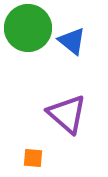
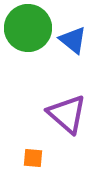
blue triangle: moved 1 px right, 1 px up
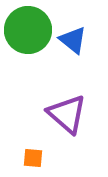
green circle: moved 2 px down
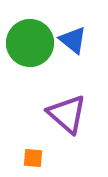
green circle: moved 2 px right, 13 px down
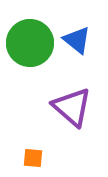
blue triangle: moved 4 px right
purple triangle: moved 5 px right, 7 px up
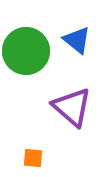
green circle: moved 4 px left, 8 px down
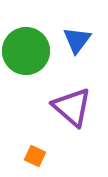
blue triangle: rotated 28 degrees clockwise
orange square: moved 2 px right, 2 px up; rotated 20 degrees clockwise
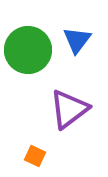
green circle: moved 2 px right, 1 px up
purple triangle: moved 3 px left, 2 px down; rotated 42 degrees clockwise
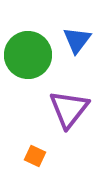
green circle: moved 5 px down
purple triangle: rotated 15 degrees counterclockwise
